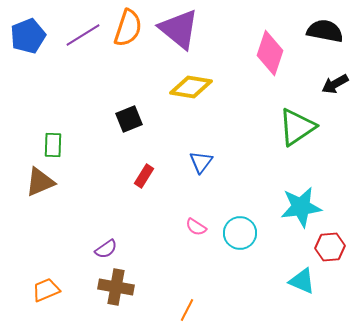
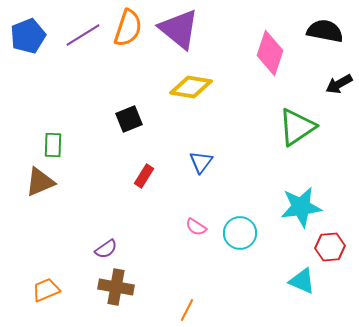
black arrow: moved 4 px right
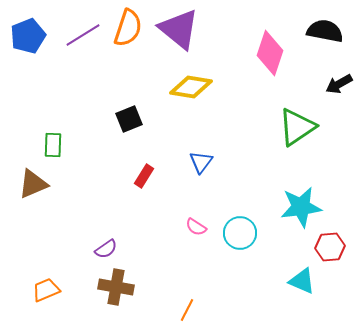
brown triangle: moved 7 px left, 2 px down
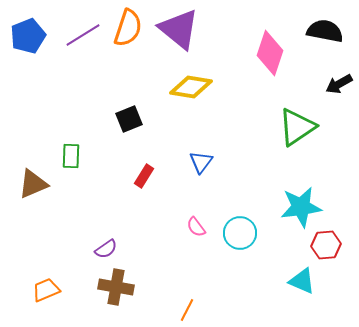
green rectangle: moved 18 px right, 11 px down
pink semicircle: rotated 20 degrees clockwise
red hexagon: moved 4 px left, 2 px up
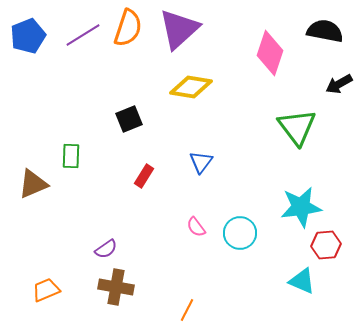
purple triangle: rotated 39 degrees clockwise
green triangle: rotated 33 degrees counterclockwise
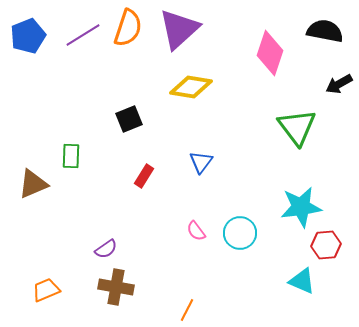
pink semicircle: moved 4 px down
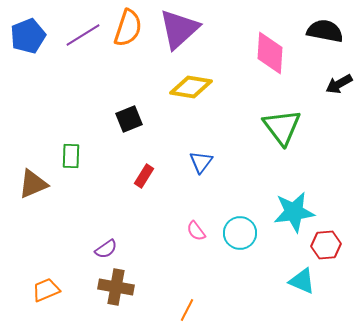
pink diamond: rotated 15 degrees counterclockwise
green triangle: moved 15 px left
cyan star: moved 7 px left, 5 px down
